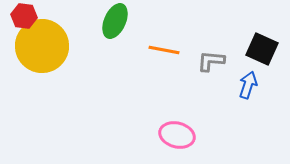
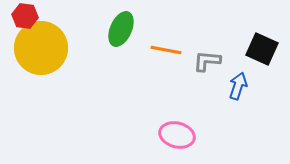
red hexagon: moved 1 px right
green ellipse: moved 6 px right, 8 px down
yellow circle: moved 1 px left, 2 px down
orange line: moved 2 px right
gray L-shape: moved 4 px left
blue arrow: moved 10 px left, 1 px down
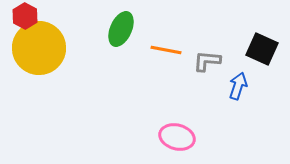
red hexagon: rotated 20 degrees clockwise
yellow circle: moved 2 px left
pink ellipse: moved 2 px down
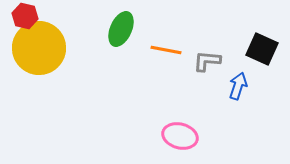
red hexagon: rotated 15 degrees counterclockwise
pink ellipse: moved 3 px right, 1 px up
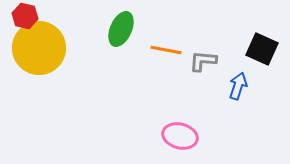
gray L-shape: moved 4 px left
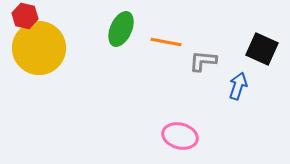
orange line: moved 8 px up
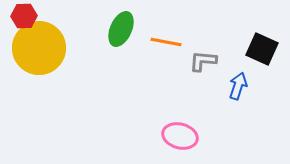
red hexagon: moved 1 px left; rotated 15 degrees counterclockwise
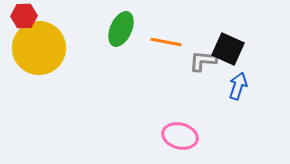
black square: moved 34 px left
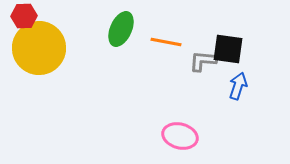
black square: rotated 16 degrees counterclockwise
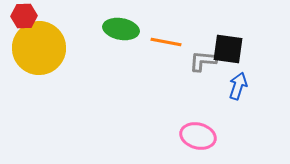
green ellipse: rotated 76 degrees clockwise
pink ellipse: moved 18 px right
